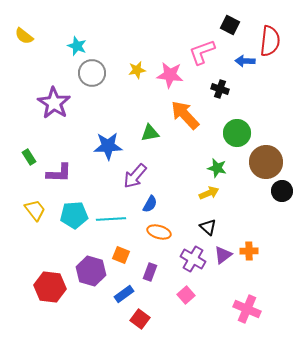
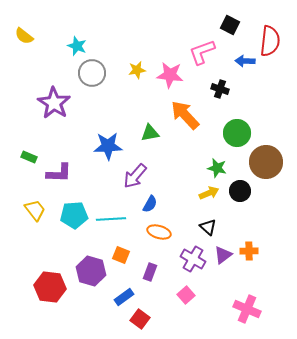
green rectangle: rotated 35 degrees counterclockwise
black circle: moved 42 px left
blue rectangle: moved 3 px down
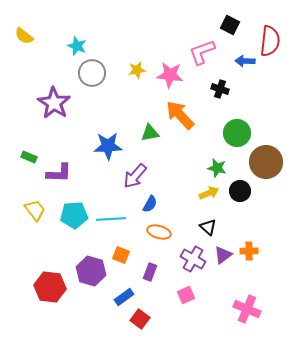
orange arrow: moved 5 px left
pink square: rotated 18 degrees clockwise
